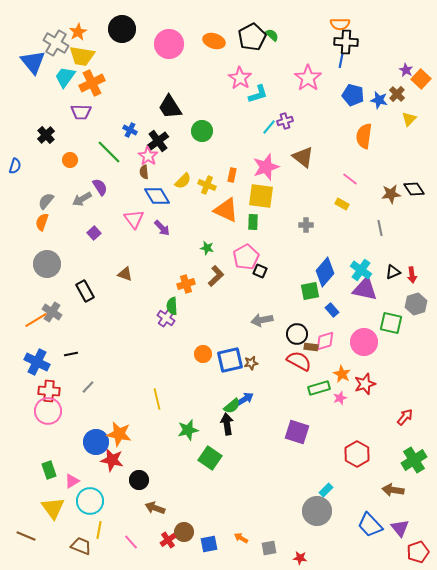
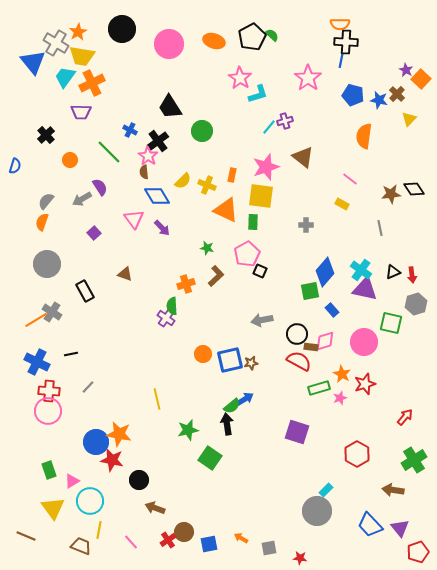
pink pentagon at (246, 257): moved 1 px right, 3 px up
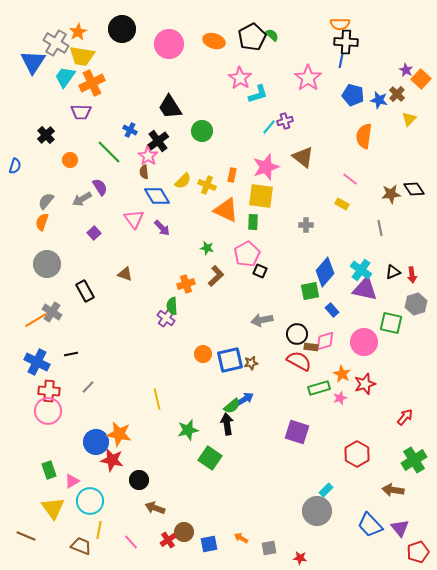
blue triangle at (33, 62): rotated 12 degrees clockwise
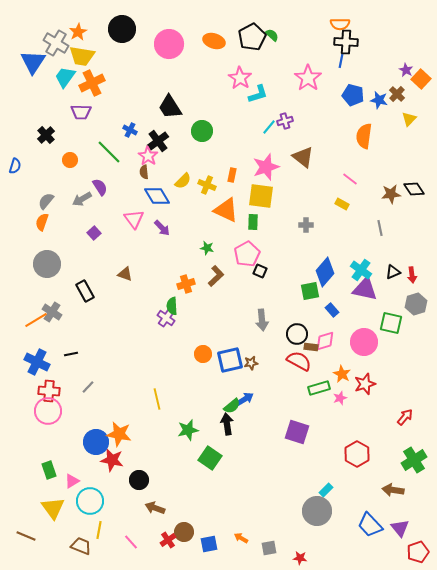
gray arrow at (262, 320): rotated 85 degrees counterclockwise
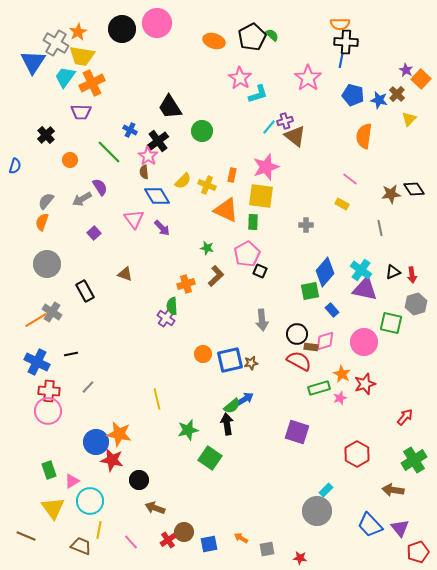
pink circle at (169, 44): moved 12 px left, 21 px up
brown triangle at (303, 157): moved 8 px left, 21 px up
gray square at (269, 548): moved 2 px left, 1 px down
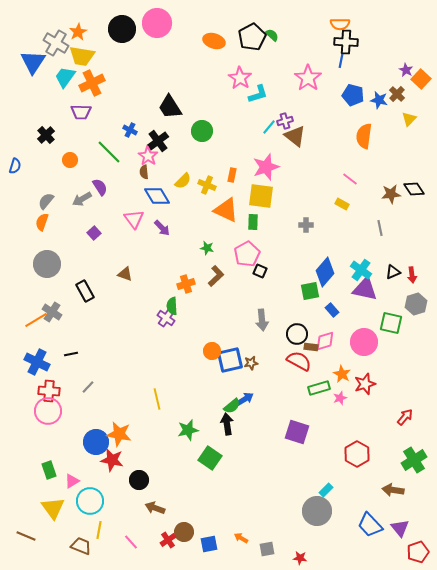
orange circle at (203, 354): moved 9 px right, 3 px up
